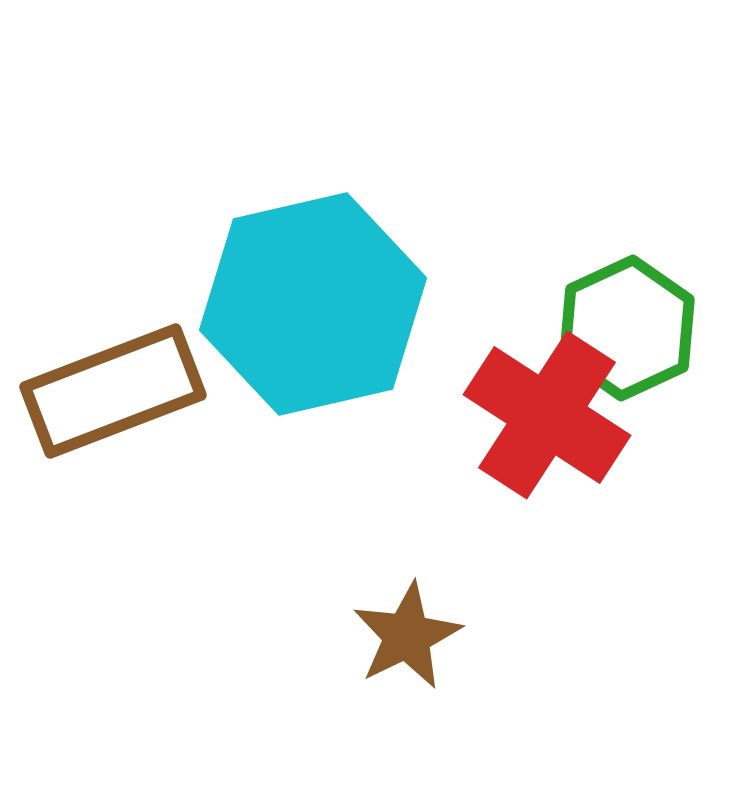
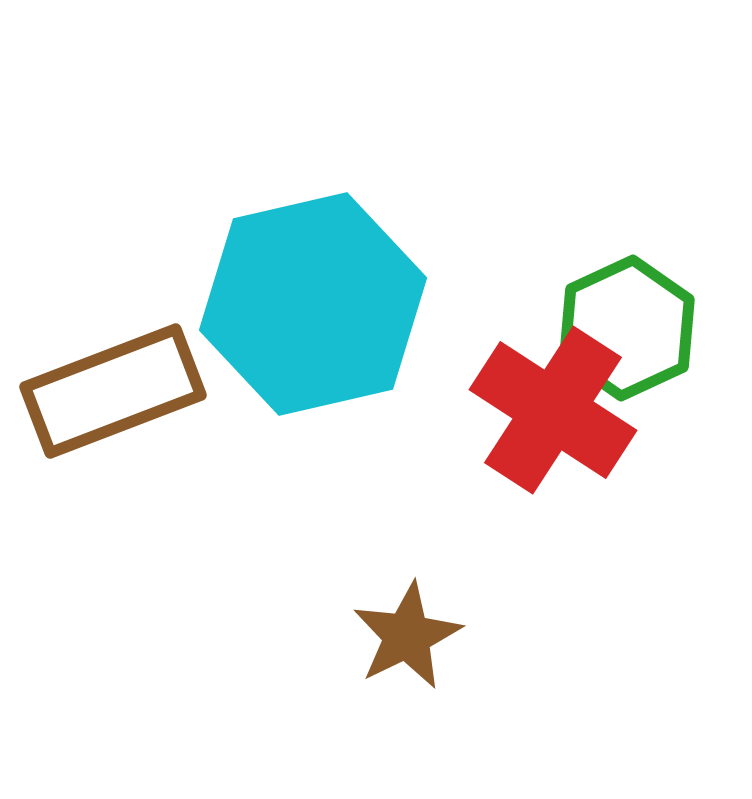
red cross: moved 6 px right, 5 px up
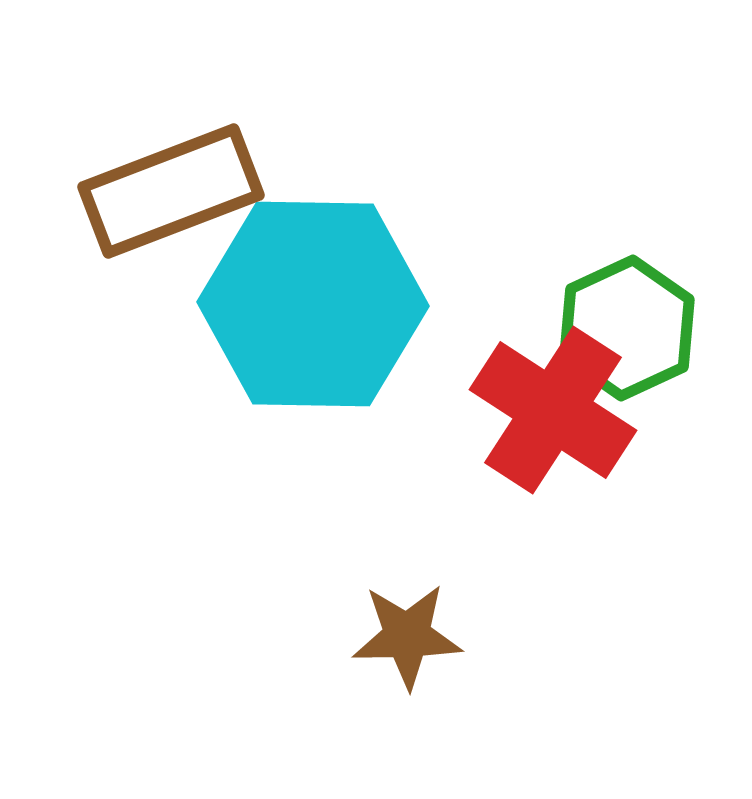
cyan hexagon: rotated 14 degrees clockwise
brown rectangle: moved 58 px right, 200 px up
brown star: rotated 25 degrees clockwise
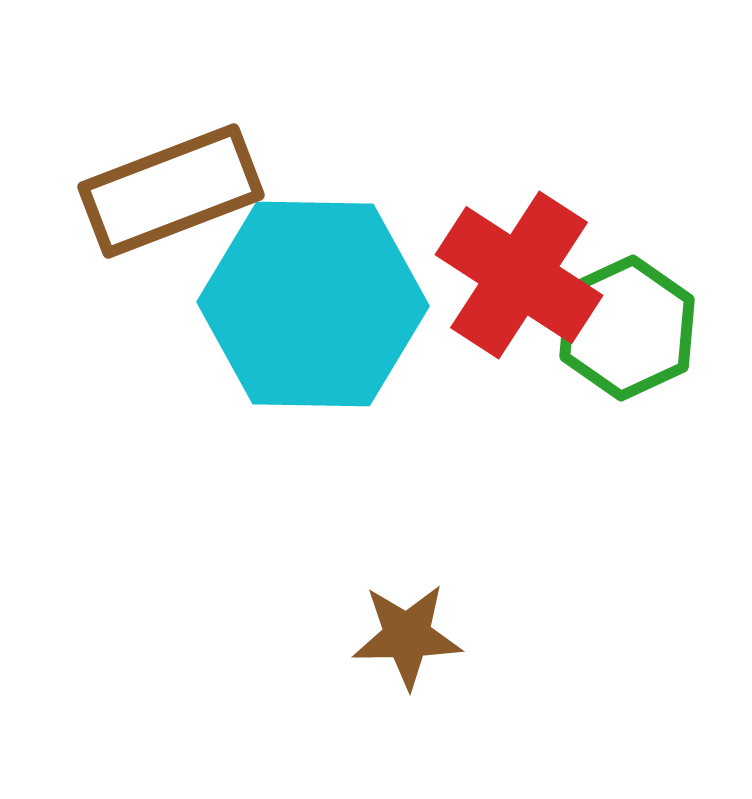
red cross: moved 34 px left, 135 px up
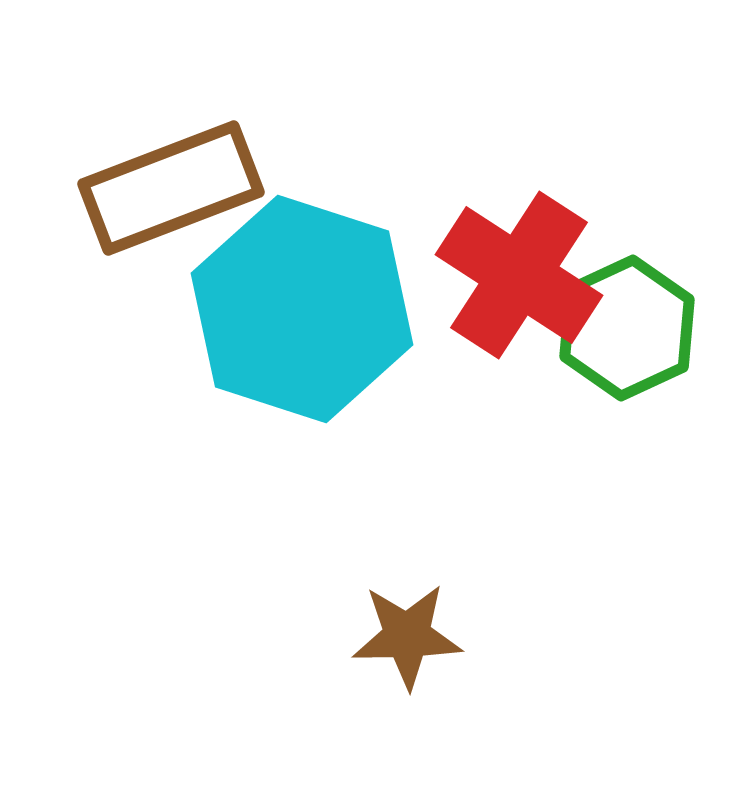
brown rectangle: moved 3 px up
cyan hexagon: moved 11 px left, 5 px down; rotated 17 degrees clockwise
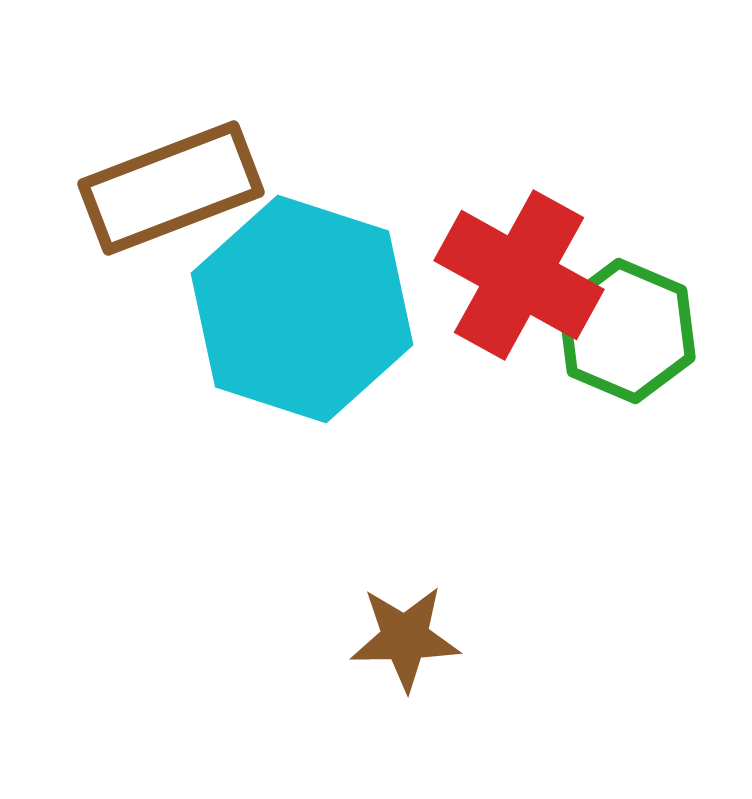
red cross: rotated 4 degrees counterclockwise
green hexagon: moved 3 px down; rotated 12 degrees counterclockwise
brown star: moved 2 px left, 2 px down
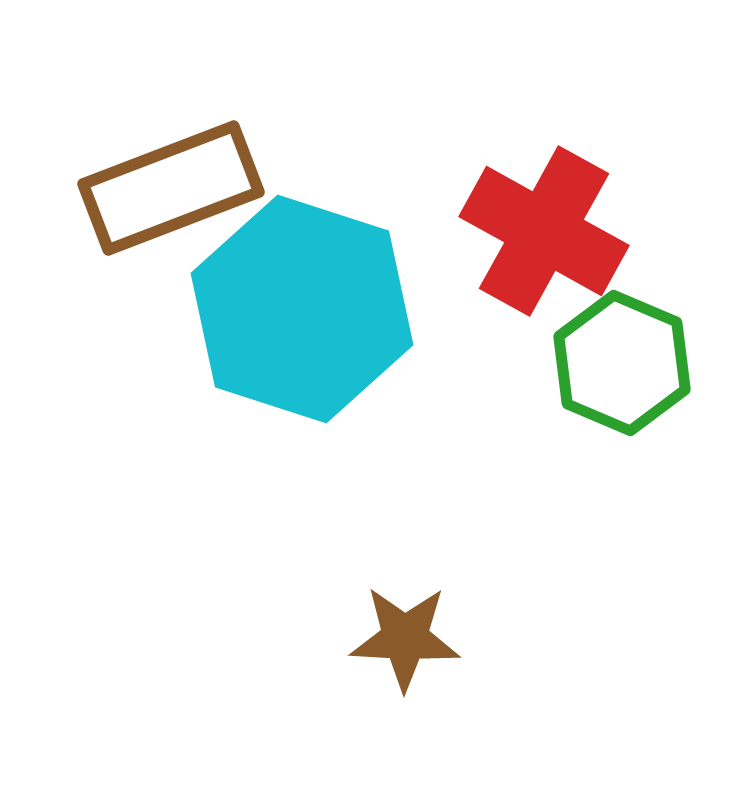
red cross: moved 25 px right, 44 px up
green hexagon: moved 5 px left, 32 px down
brown star: rotated 4 degrees clockwise
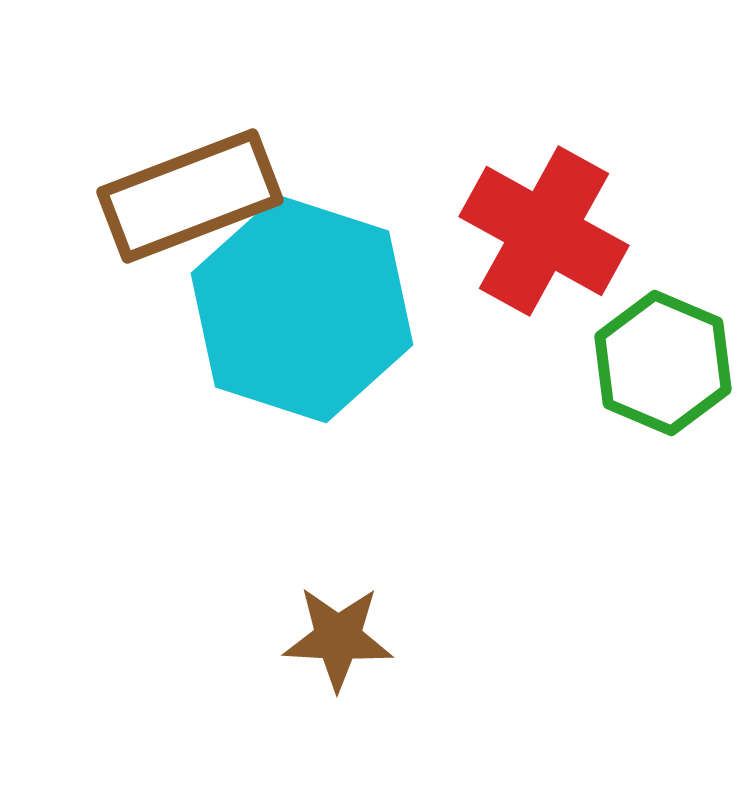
brown rectangle: moved 19 px right, 8 px down
green hexagon: moved 41 px right
brown star: moved 67 px left
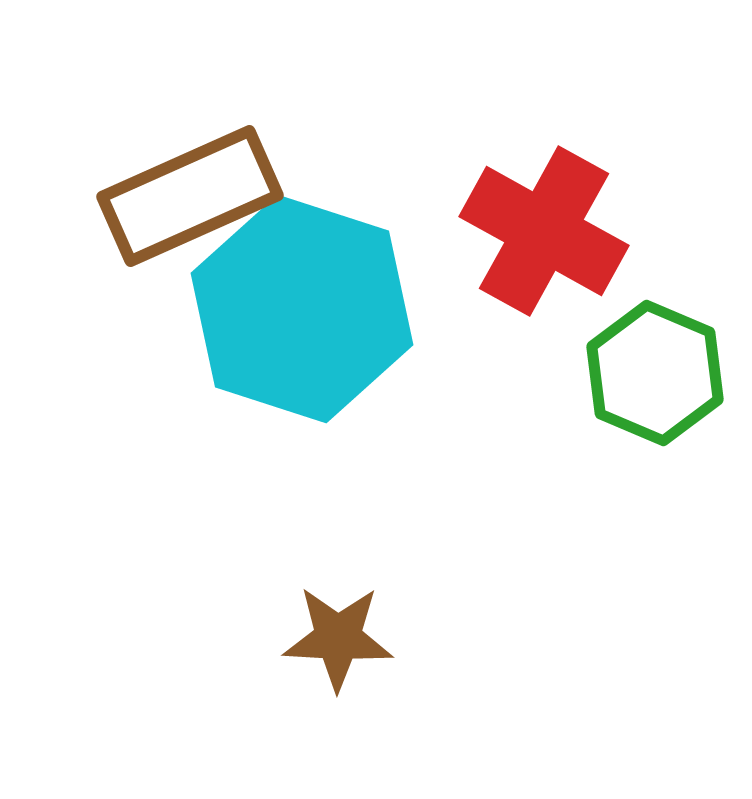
brown rectangle: rotated 3 degrees counterclockwise
green hexagon: moved 8 px left, 10 px down
